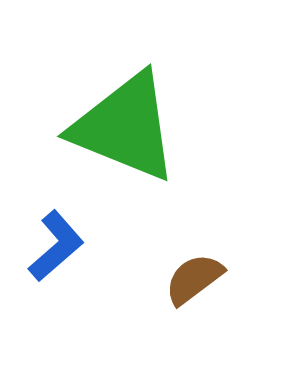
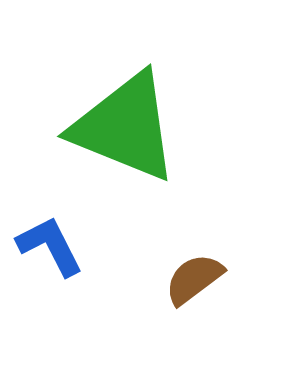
blue L-shape: moved 6 px left; rotated 76 degrees counterclockwise
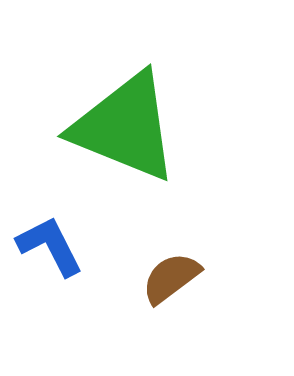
brown semicircle: moved 23 px left, 1 px up
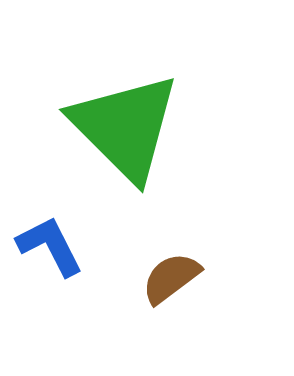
green triangle: rotated 23 degrees clockwise
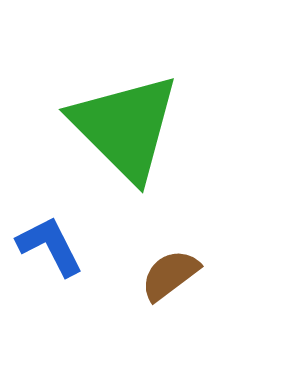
brown semicircle: moved 1 px left, 3 px up
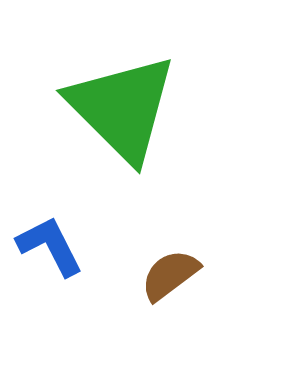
green triangle: moved 3 px left, 19 px up
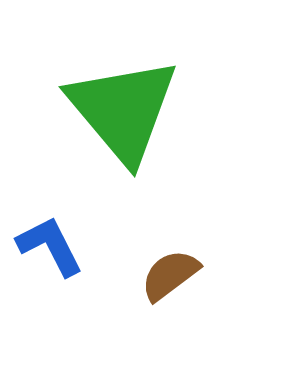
green triangle: moved 1 px right, 2 px down; rotated 5 degrees clockwise
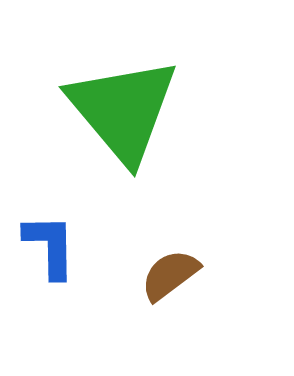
blue L-shape: rotated 26 degrees clockwise
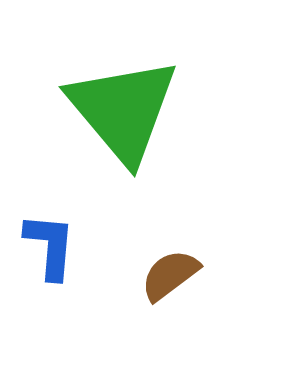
blue L-shape: rotated 6 degrees clockwise
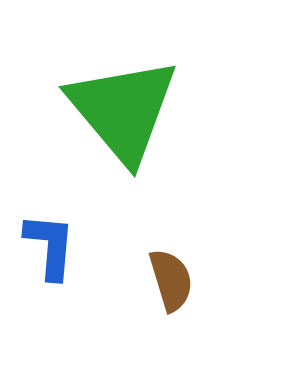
brown semicircle: moved 1 px right, 5 px down; rotated 110 degrees clockwise
